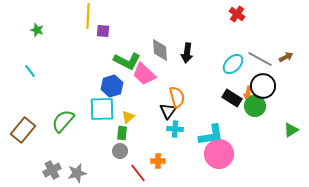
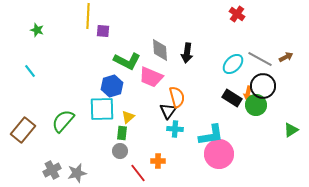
pink trapezoid: moved 7 px right, 3 px down; rotated 20 degrees counterclockwise
green circle: moved 1 px right, 1 px up
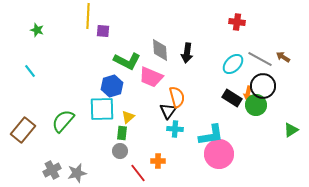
red cross: moved 8 px down; rotated 28 degrees counterclockwise
brown arrow: moved 3 px left; rotated 120 degrees counterclockwise
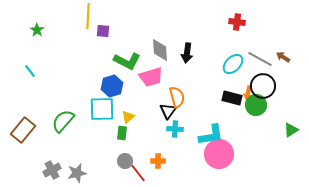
green star: rotated 16 degrees clockwise
pink trapezoid: rotated 40 degrees counterclockwise
black rectangle: rotated 18 degrees counterclockwise
gray circle: moved 5 px right, 10 px down
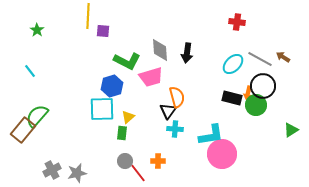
green semicircle: moved 26 px left, 5 px up
pink circle: moved 3 px right
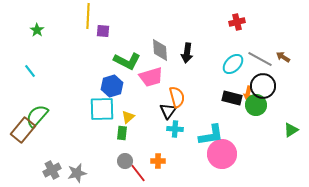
red cross: rotated 21 degrees counterclockwise
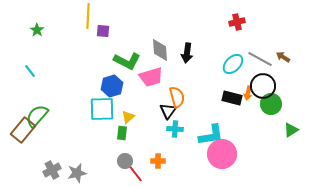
green circle: moved 15 px right, 1 px up
red line: moved 3 px left
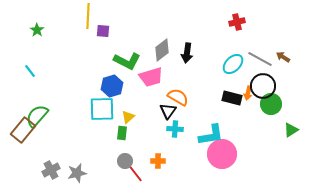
gray diamond: moved 2 px right; rotated 55 degrees clockwise
orange semicircle: moved 1 px right; rotated 45 degrees counterclockwise
gray cross: moved 1 px left
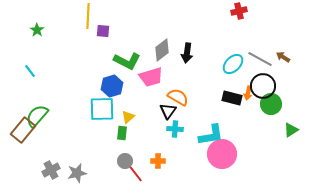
red cross: moved 2 px right, 11 px up
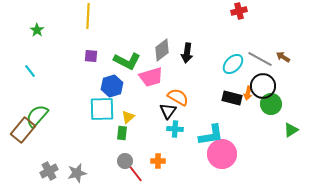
purple square: moved 12 px left, 25 px down
gray cross: moved 2 px left, 1 px down
